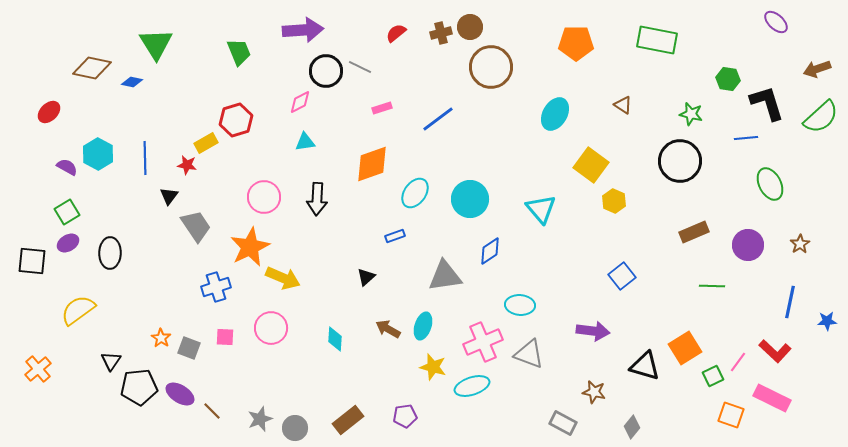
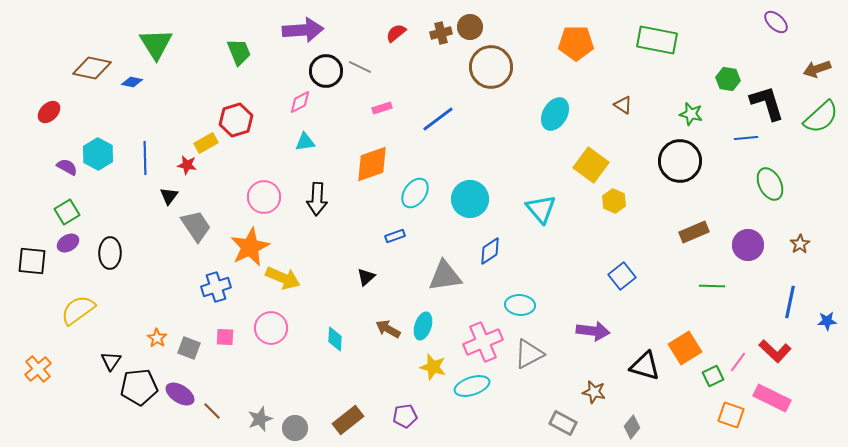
orange star at (161, 338): moved 4 px left
gray triangle at (529, 354): rotated 48 degrees counterclockwise
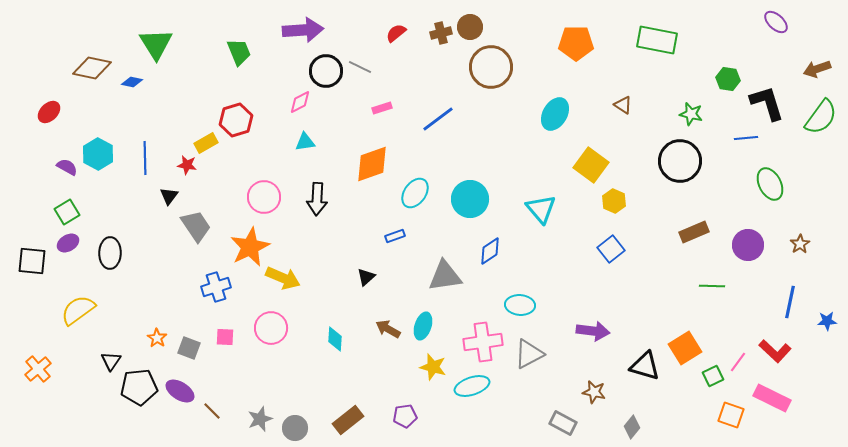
green semicircle at (821, 117): rotated 12 degrees counterclockwise
blue square at (622, 276): moved 11 px left, 27 px up
pink cross at (483, 342): rotated 15 degrees clockwise
purple ellipse at (180, 394): moved 3 px up
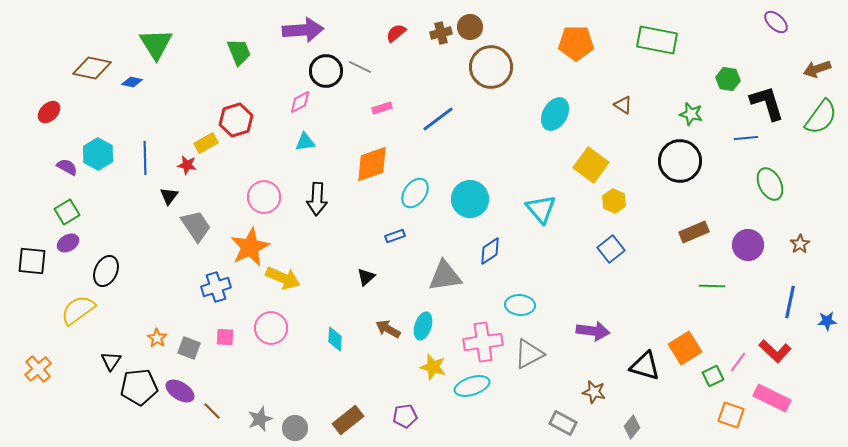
black ellipse at (110, 253): moved 4 px left, 18 px down; rotated 24 degrees clockwise
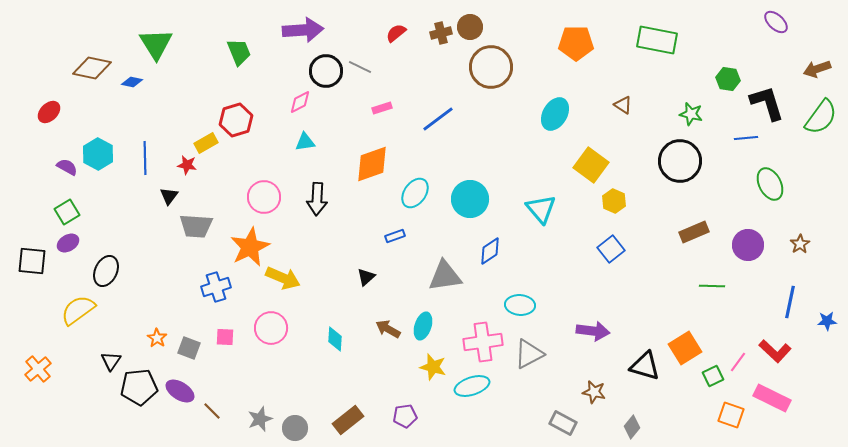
gray trapezoid at (196, 226): rotated 128 degrees clockwise
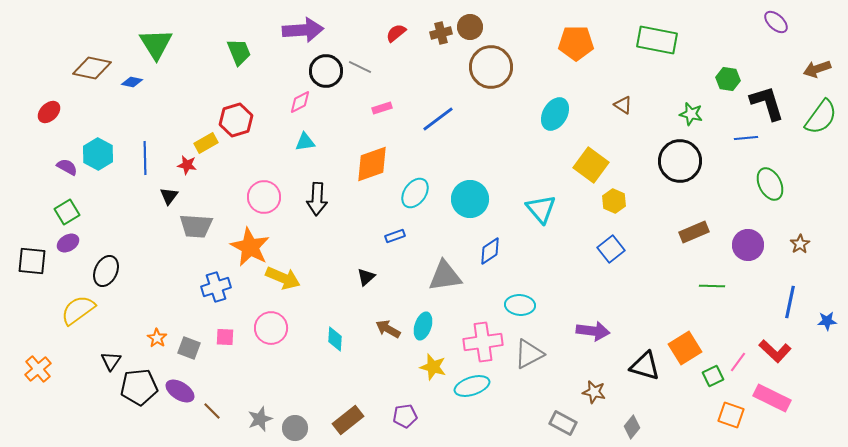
orange star at (250, 247): rotated 18 degrees counterclockwise
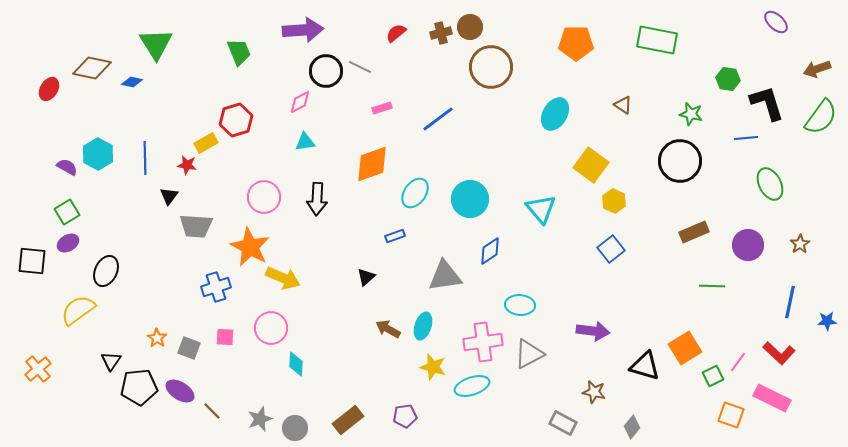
red ellipse at (49, 112): moved 23 px up; rotated 15 degrees counterclockwise
cyan diamond at (335, 339): moved 39 px left, 25 px down
red L-shape at (775, 351): moved 4 px right, 2 px down
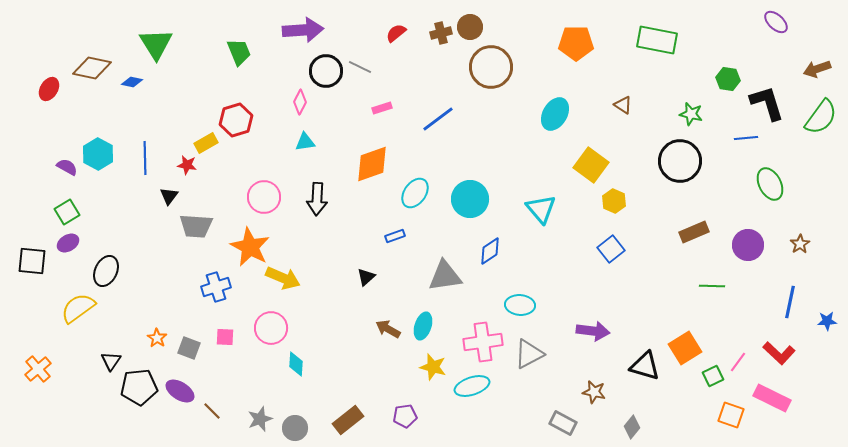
pink diamond at (300, 102): rotated 35 degrees counterclockwise
yellow semicircle at (78, 310): moved 2 px up
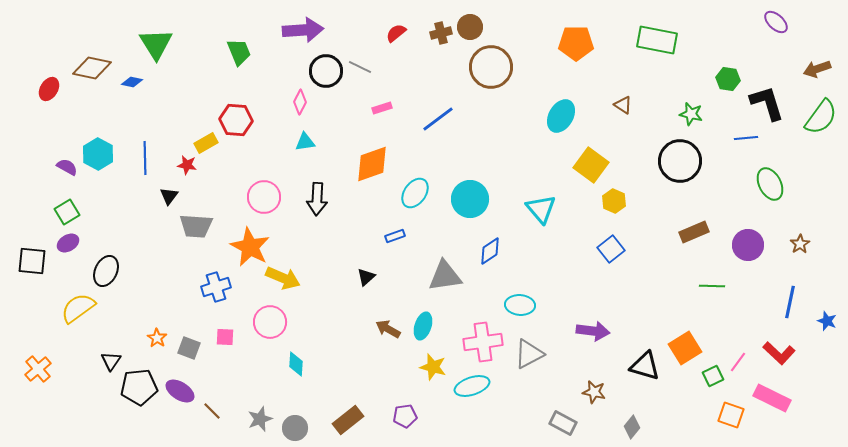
cyan ellipse at (555, 114): moved 6 px right, 2 px down
red hexagon at (236, 120): rotated 20 degrees clockwise
blue star at (827, 321): rotated 24 degrees clockwise
pink circle at (271, 328): moved 1 px left, 6 px up
